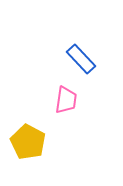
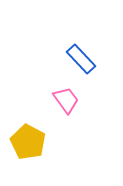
pink trapezoid: rotated 44 degrees counterclockwise
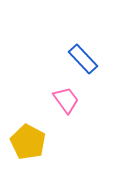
blue rectangle: moved 2 px right
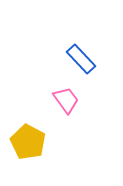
blue rectangle: moved 2 px left
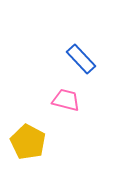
pink trapezoid: rotated 40 degrees counterclockwise
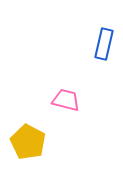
blue rectangle: moved 23 px right, 15 px up; rotated 56 degrees clockwise
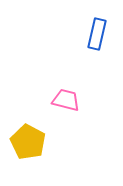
blue rectangle: moved 7 px left, 10 px up
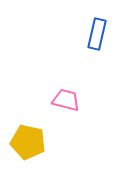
yellow pentagon: rotated 16 degrees counterclockwise
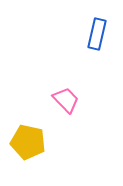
pink trapezoid: rotated 32 degrees clockwise
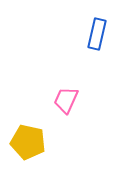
pink trapezoid: rotated 112 degrees counterclockwise
